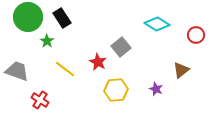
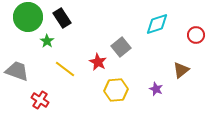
cyan diamond: rotated 50 degrees counterclockwise
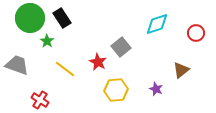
green circle: moved 2 px right, 1 px down
red circle: moved 2 px up
gray trapezoid: moved 6 px up
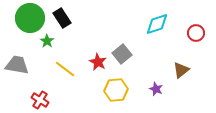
gray square: moved 1 px right, 7 px down
gray trapezoid: rotated 10 degrees counterclockwise
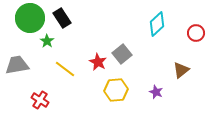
cyan diamond: rotated 25 degrees counterclockwise
gray trapezoid: rotated 20 degrees counterclockwise
purple star: moved 3 px down
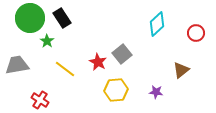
purple star: rotated 16 degrees counterclockwise
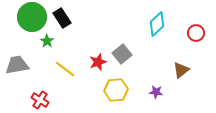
green circle: moved 2 px right, 1 px up
red star: rotated 24 degrees clockwise
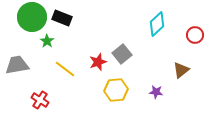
black rectangle: rotated 36 degrees counterclockwise
red circle: moved 1 px left, 2 px down
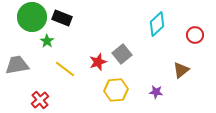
red cross: rotated 18 degrees clockwise
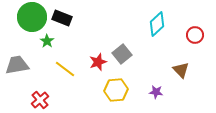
brown triangle: rotated 36 degrees counterclockwise
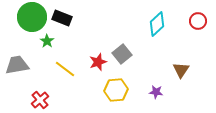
red circle: moved 3 px right, 14 px up
brown triangle: rotated 18 degrees clockwise
